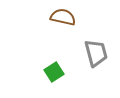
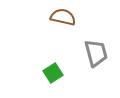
green square: moved 1 px left, 1 px down
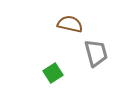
brown semicircle: moved 7 px right, 7 px down
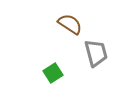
brown semicircle: rotated 20 degrees clockwise
